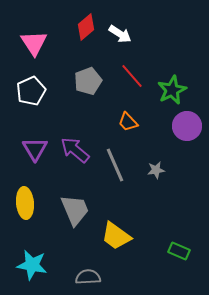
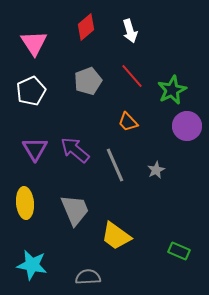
white arrow: moved 10 px right, 3 px up; rotated 40 degrees clockwise
gray star: rotated 18 degrees counterclockwise
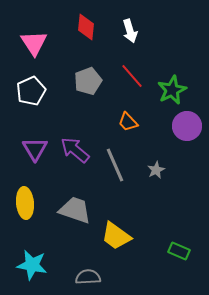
red diamond: rotated 44 degrees counterclockwise
gray trapezoid: rotated 48 degrees counterclockwise
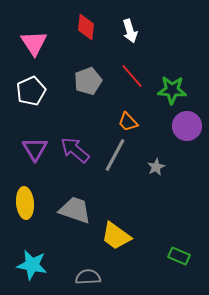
green star: rotated 28 degrees clockwise
gray line: moved 10 px up; rotated 52 degrees clockwise
gray star: moved 3 px up
green rectangle: moved 5 px down
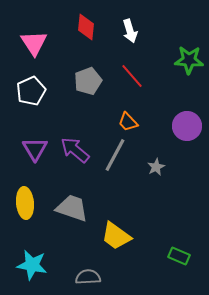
green star: moved 17 px right, 30 px up
gray trapezoid: moved 3 px left, 2 px up
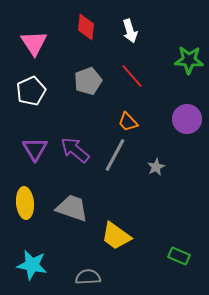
purple circle: moved 7 px up
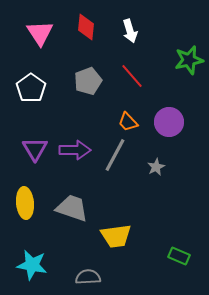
pink triangle: moved 6 px right, 10 px up
green star: rotated 16 degrees counterclockwise
white pentagon: moved 3 px up; rotated 12 degrees counterclockwise
purple circle: moved 18 px left, 3 px down
purple arrow: rotated 140 degrees clockwise
yellow trapezoid: rotated 44 degrees counterclockwise
